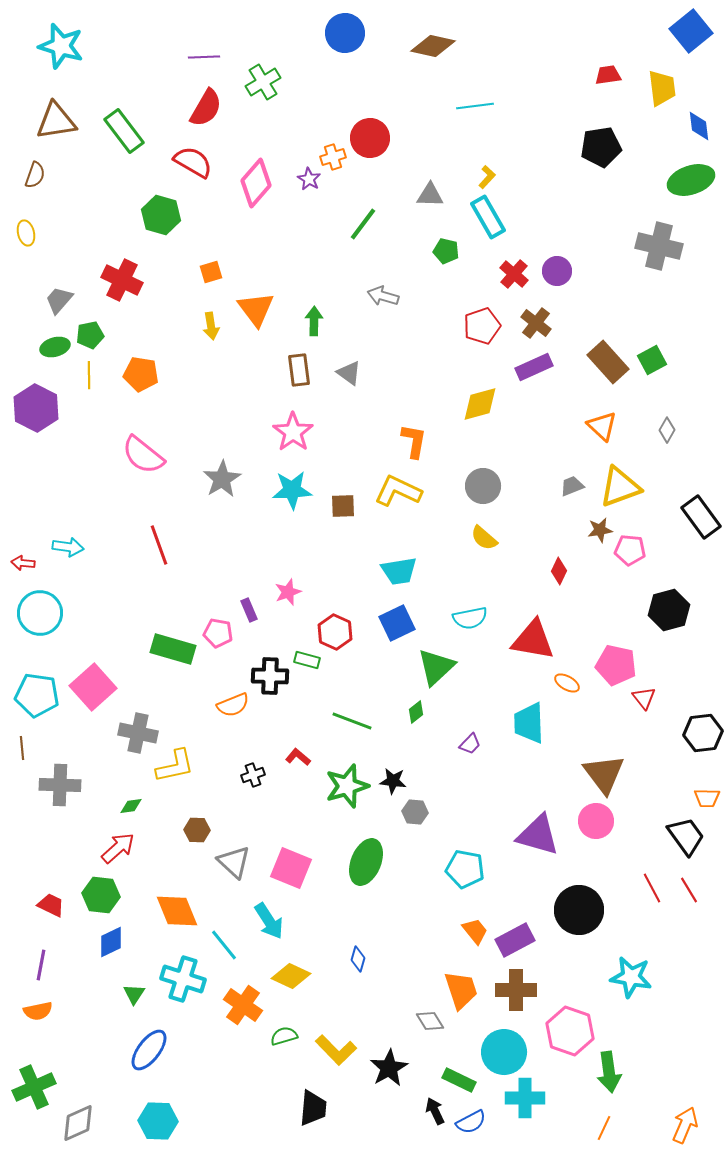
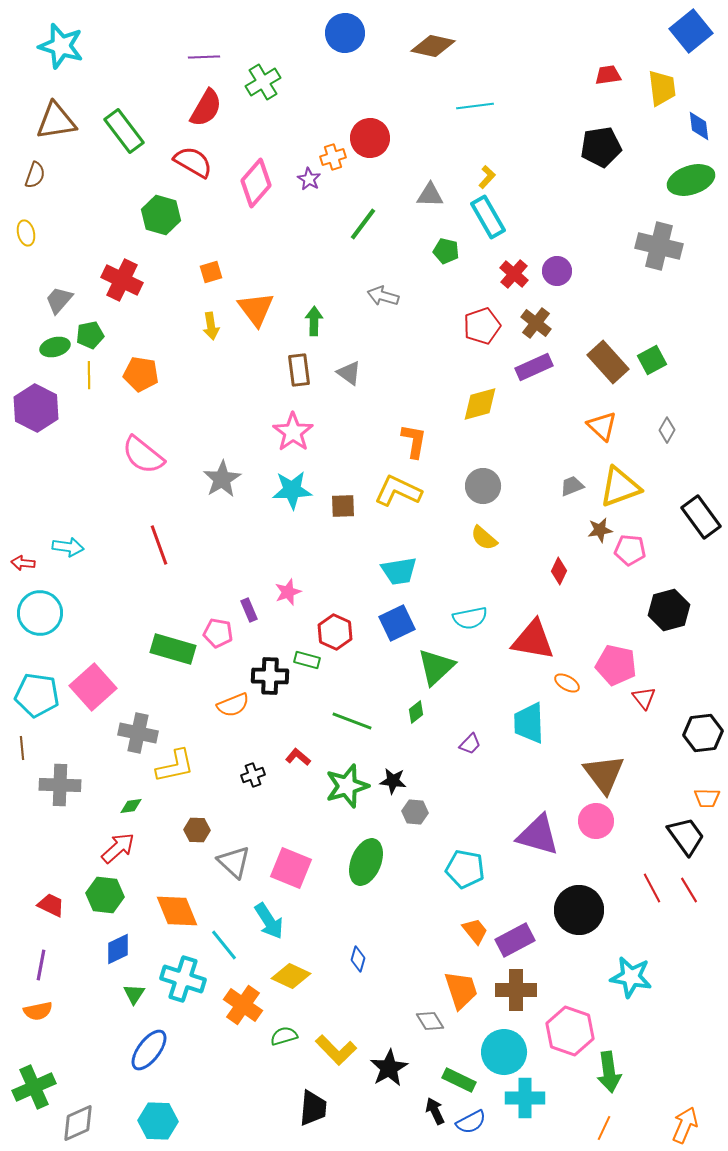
green hexagon at (101, 895): moved 4 px right
blue diamond at (111, 942): moved 7 px right, 7 px down
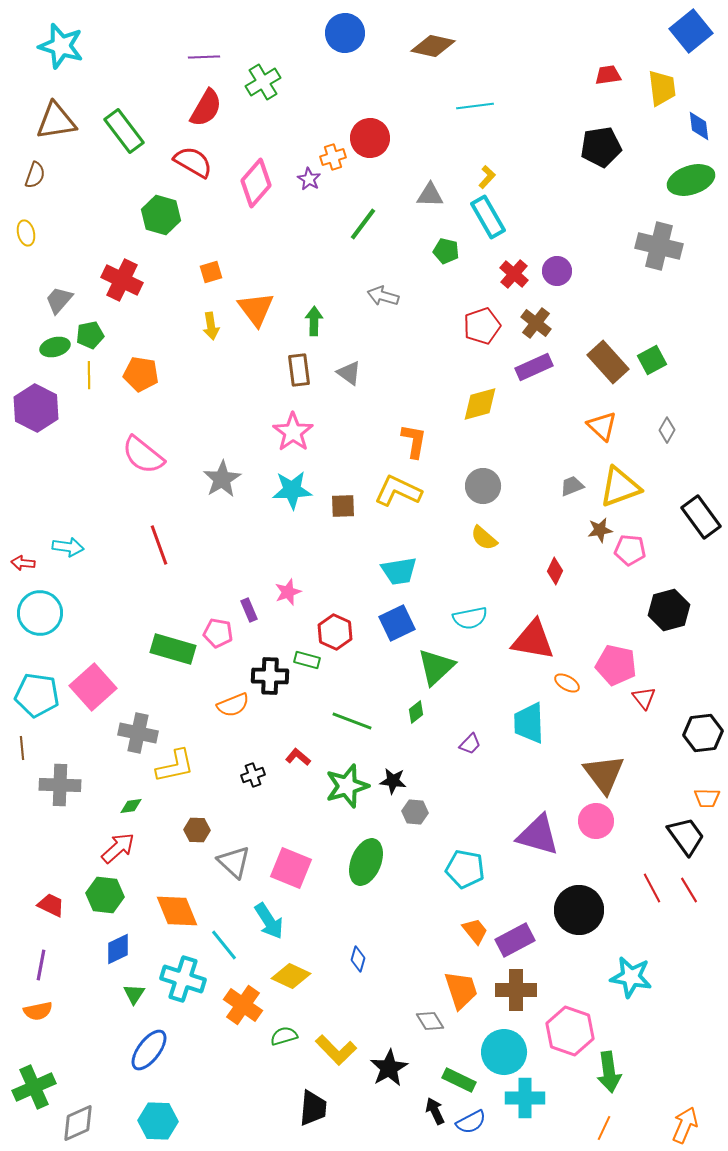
red diamond at (559, 571): moved 4 px left
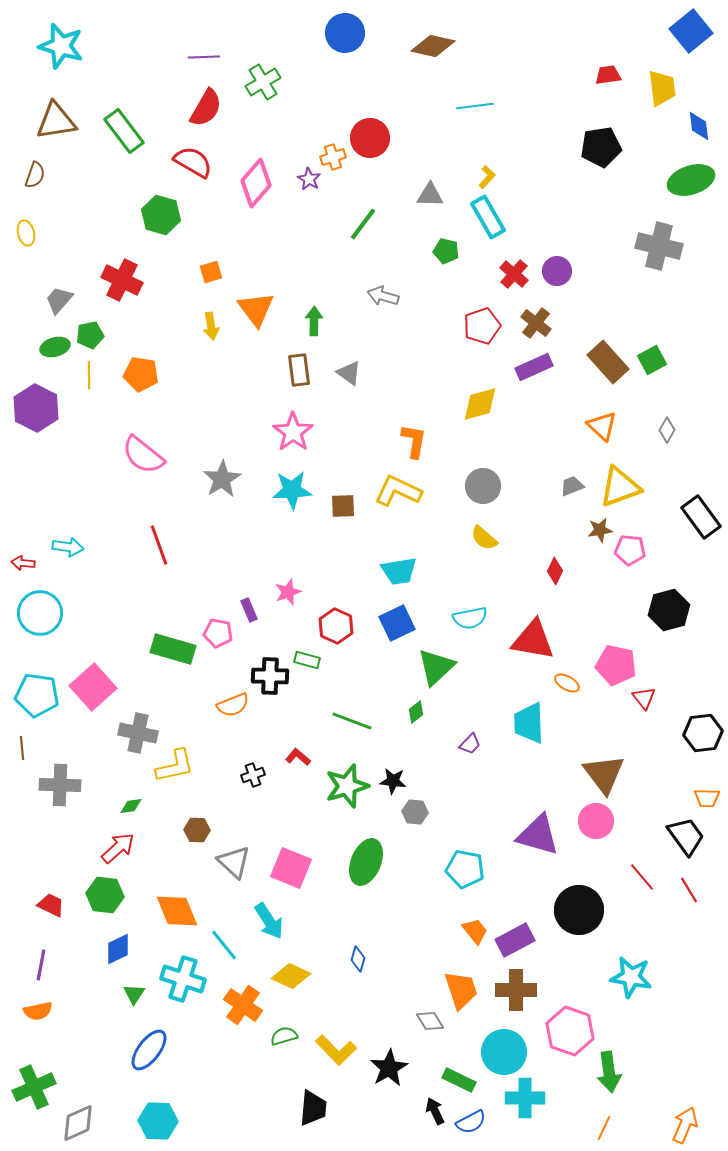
red hexagon at (335, 632): moved 1 px right, 6 px up
red line at (652, 888): moved 10 px left, 11 px up; rotated 12 degrees counterclockwise
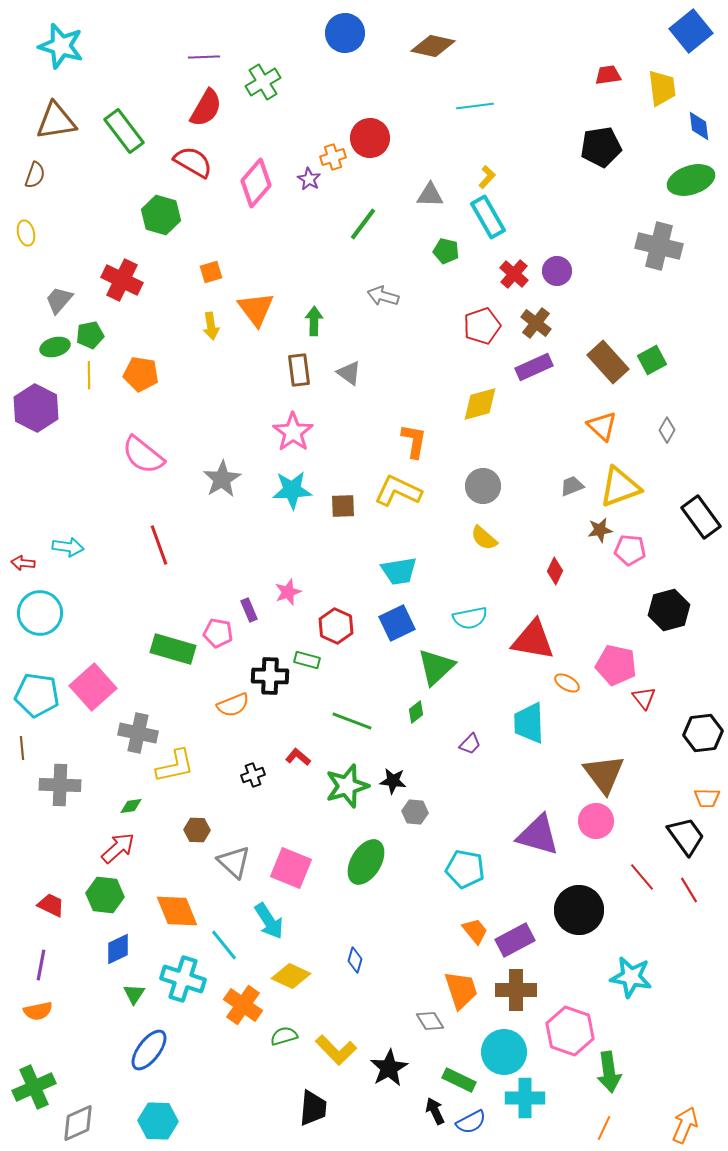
green ellipse at (366, 862): rotated 9 degrees clockwise
blue diamond at (358, 959): moved 3 px left, 1 px down
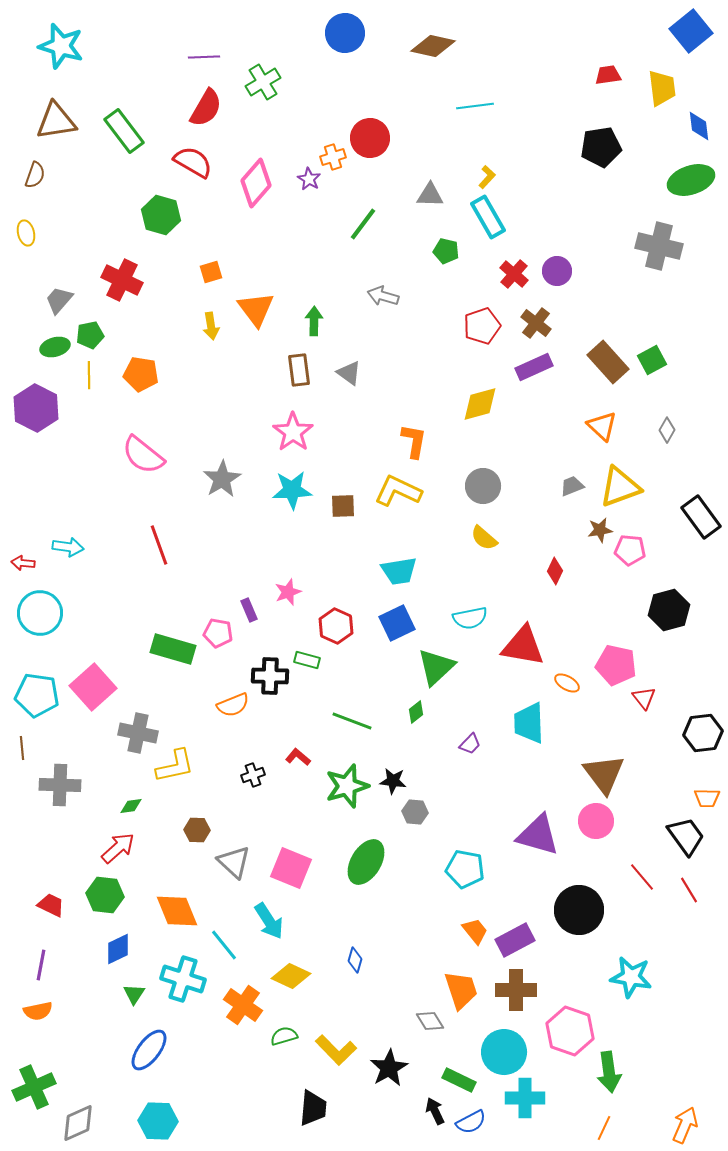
red triangle at (533, 640): moved 10 px left, 6 px down
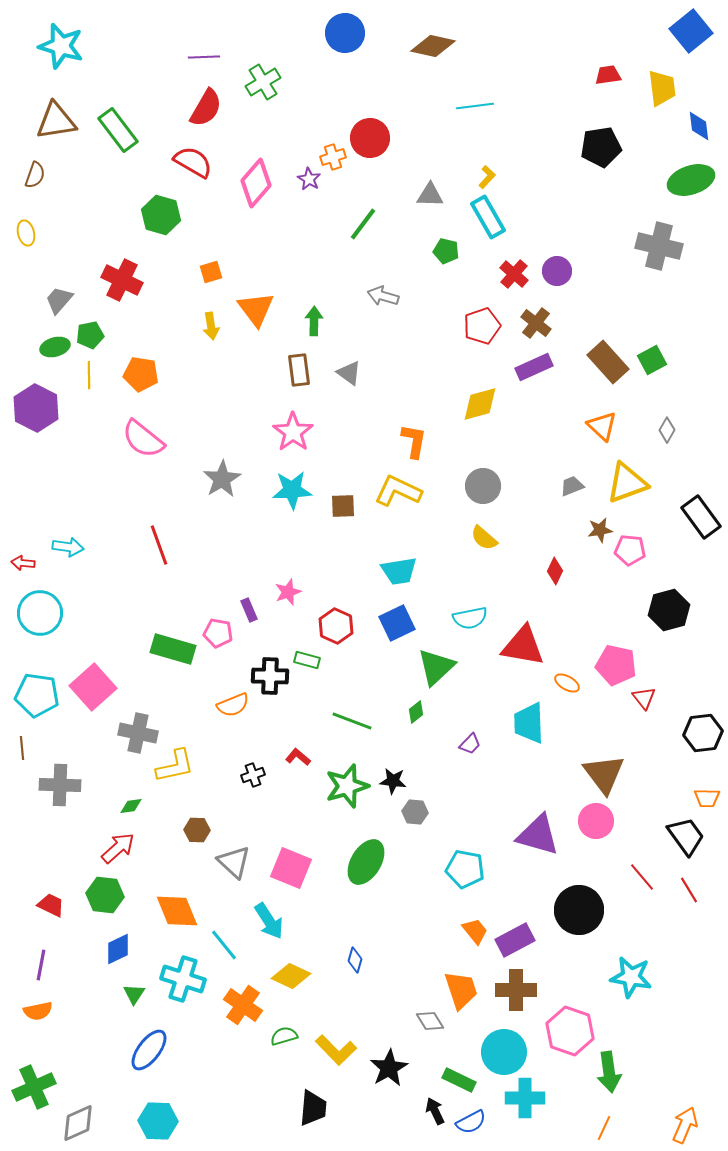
green rectangle at (124, 131): moved 6 px left, 1 px up
pink semicircle at (143, 455): moved 16 px up
yellow triangle at (620, 487): moved 7 px right, 4 px up
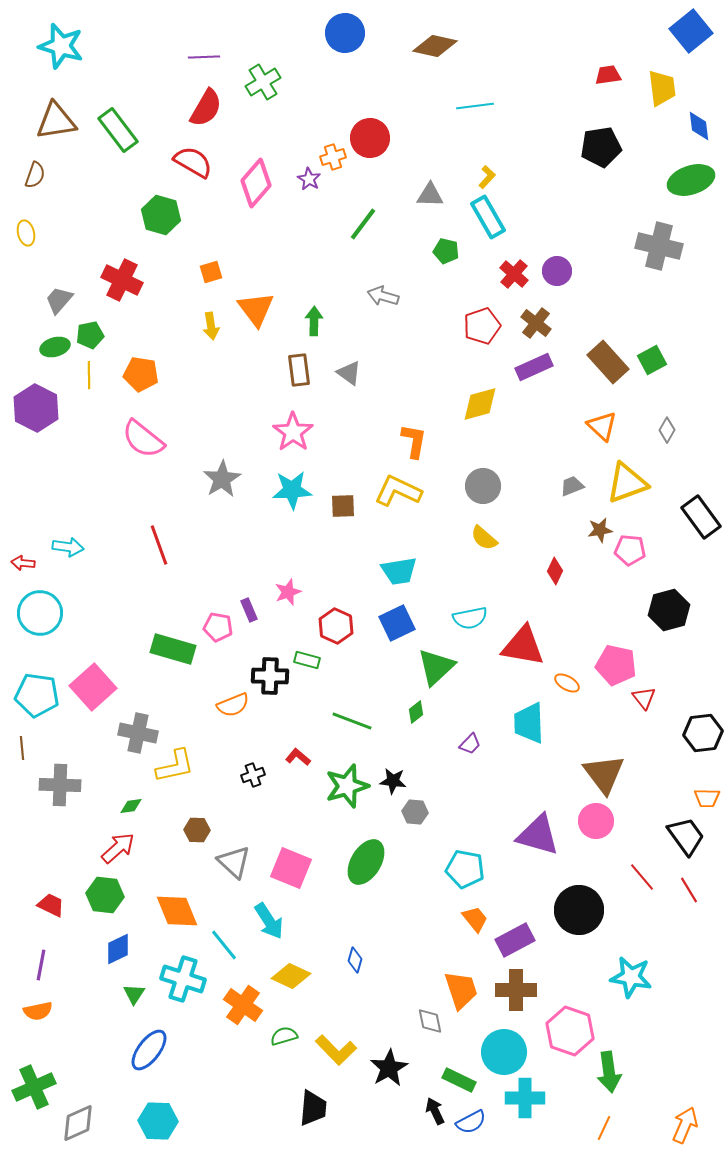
brown diamond at (433, 46): moved 2 px right
pink pentagon at (218, 633): moved 6 px up
orange trapezoid at (475, 931): moved 12 px up
gray diamond at (430, 1021): rotated 20 degrees clockwise
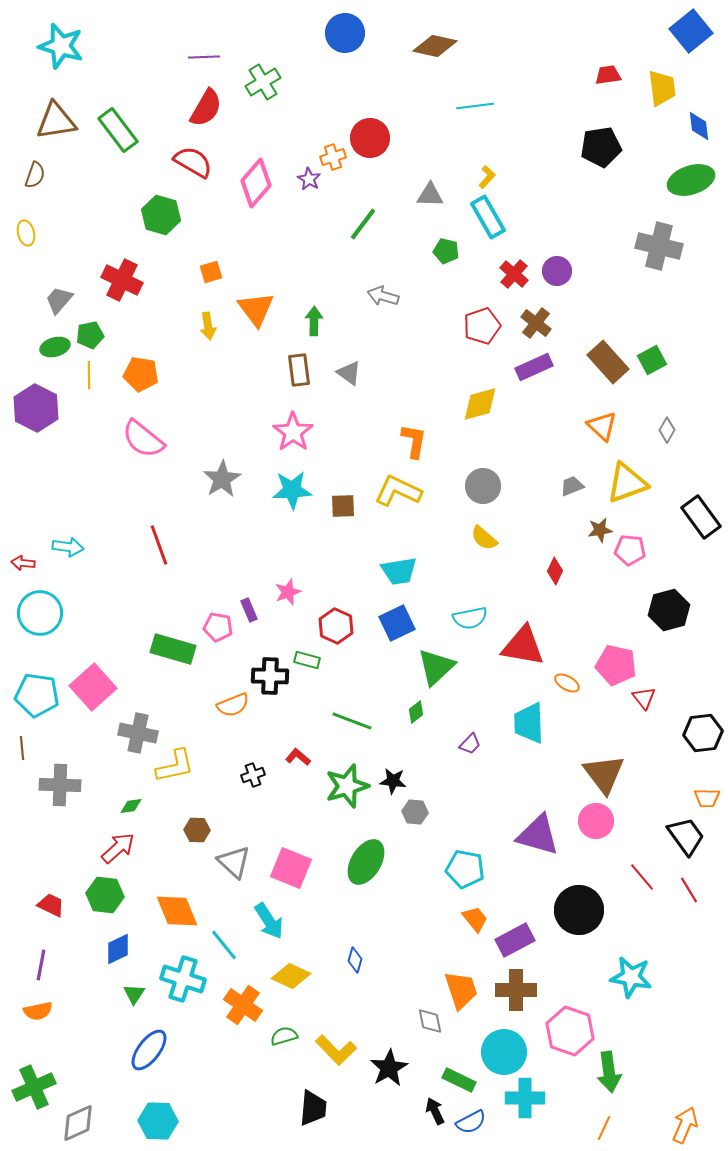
yellow arrow at (211, 326): moved 3 px left
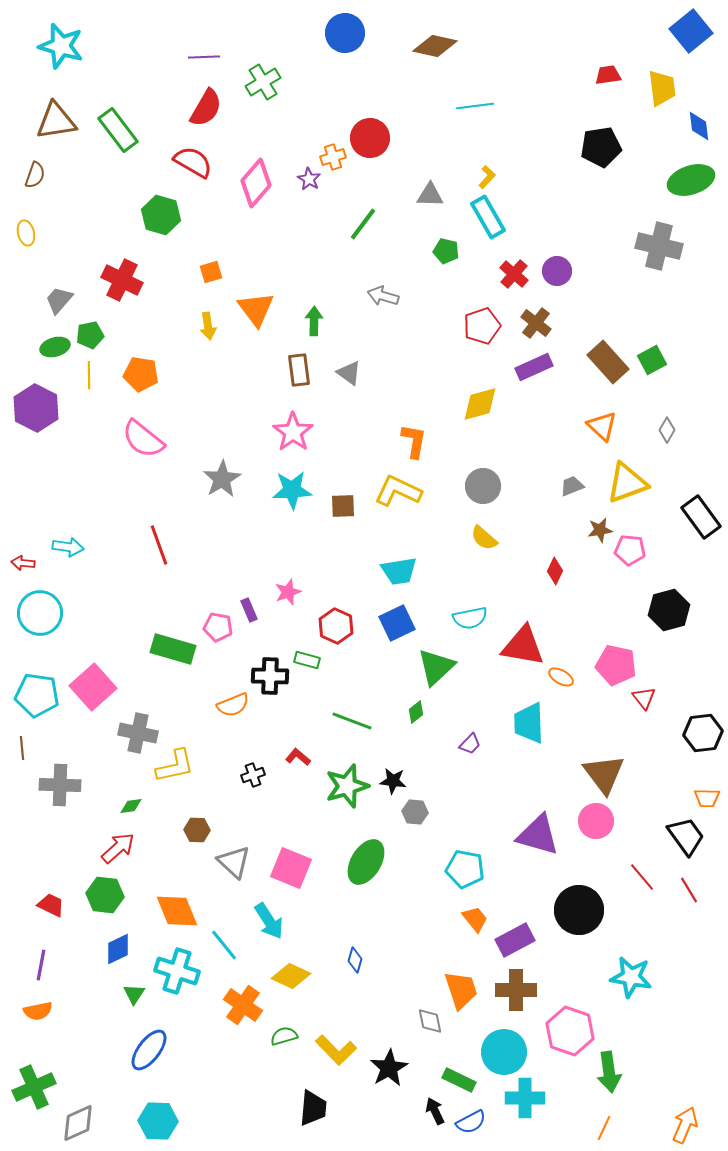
orange ellipse at (567, 683): moved 6 px left, 6 px up
cyan cross at (183, 979): moved 6 px left, 8 px up
